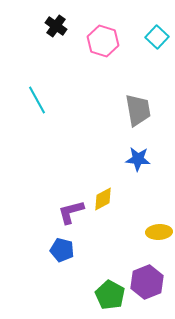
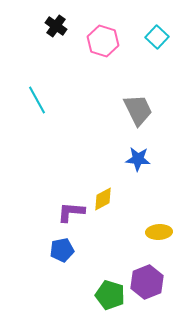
gray trapezoid: rotated 16 degrees counterclockwise
purple L-shape: rotated 20 degrees clockwise
blue pentagon: rotated 25 degrees counterclockwise
green pentagon: rotated 12 degrees counterclockwise
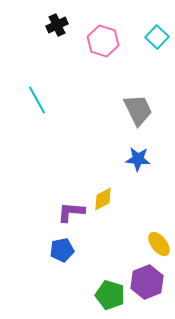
black cross: moved 1 px right, 1 px up; rotated 30 degrees clockwise
yellow ellipse: moved 12 px down; rotated 55 degrees clockwise
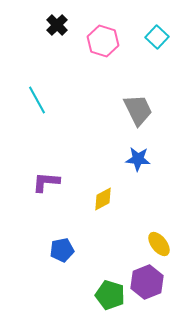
black cross: rotated 20 degrees counterclockwise
purple L-shape: moved 25 px left, 30 px up
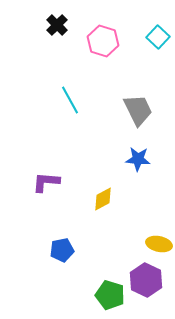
cyan square: moved 1 px right
cyan line: moved 33 px right
yellow ellipse: rotated 40 degrees counterclockwise
purple hexagon: moved 1 px left, 2 px up; rotated 12 degrees counterclockwise
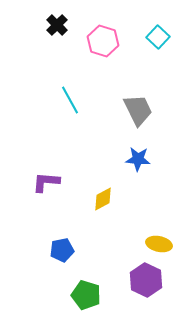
green pentagon: moved 24 px left
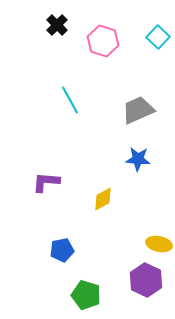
gray trapezoid: rotated 88 degrees counterclockwise
